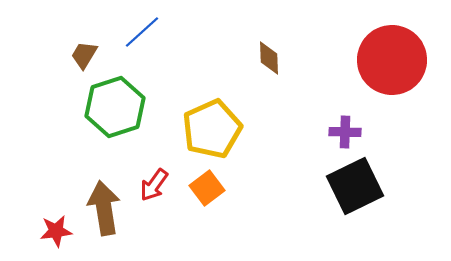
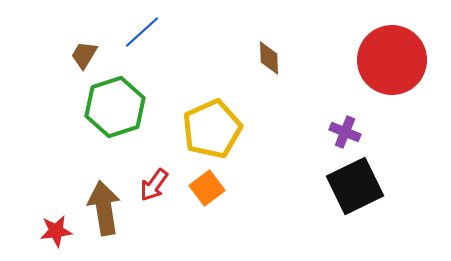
purple cross: rotated 20 degrees clockwise
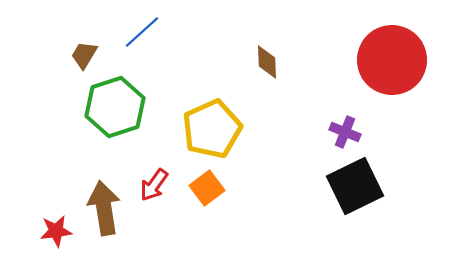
brown diamond: moved 2 px left, 4 px down
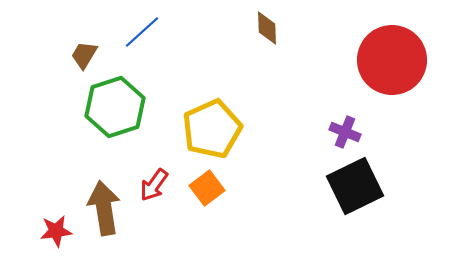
brown diamond: moved 34 px up
